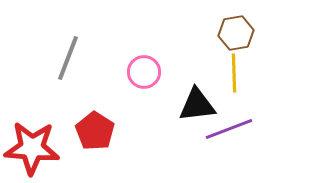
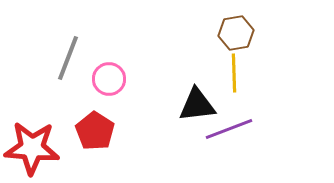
pink circle: moved 35 px left, 7 px down
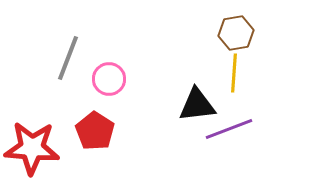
yellow line: rotated 6 degrees clockwise
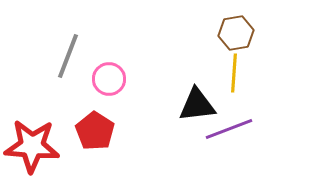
gray line: moved 2 px up
red star: moved 2 px up
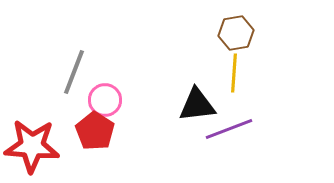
gray line: moved 6 px right, 16 px down
pink circle: moved 4 px left, 21 px down
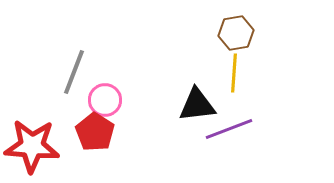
red pentagon: moved 1 px down
